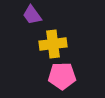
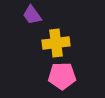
yellow cross: moved 3 px right, 1 px up
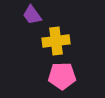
yellow cross: moved 2 px up
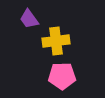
purple trapezoid: moved 3 px left, 4 px down
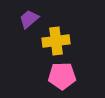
purple trapezoid: rotated 85 degrees clockwise
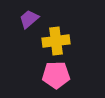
pink pentagon: moved 6 px left, 1 px up
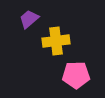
pink pentagon: moved 20 px right
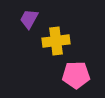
purple trapezoid: rotated 20 degrees counterclockwise
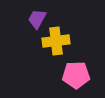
purple trapezoid: moved 8 px right
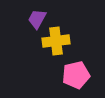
pink pentagon: rotated 12 degrees counterclockwise
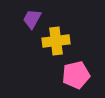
purple trapezoid: moved 5 px left
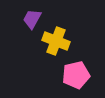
yellow cross: rotated 28 degrees clockwise
